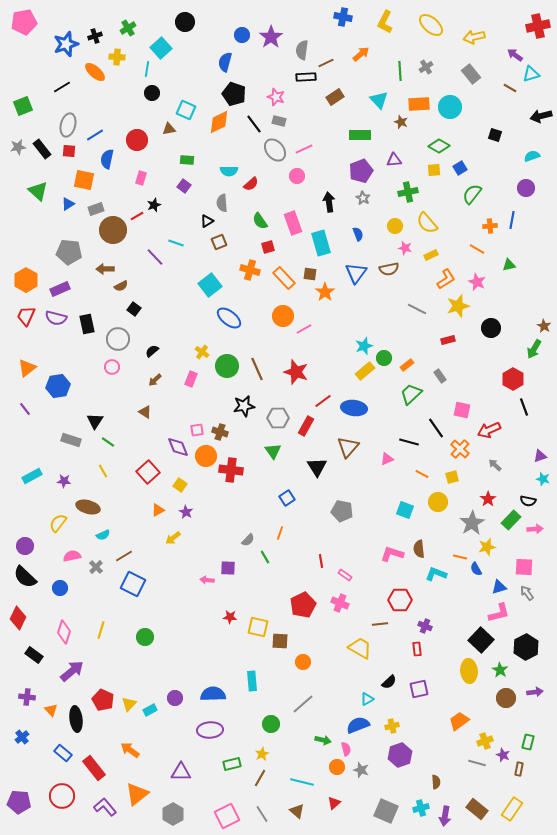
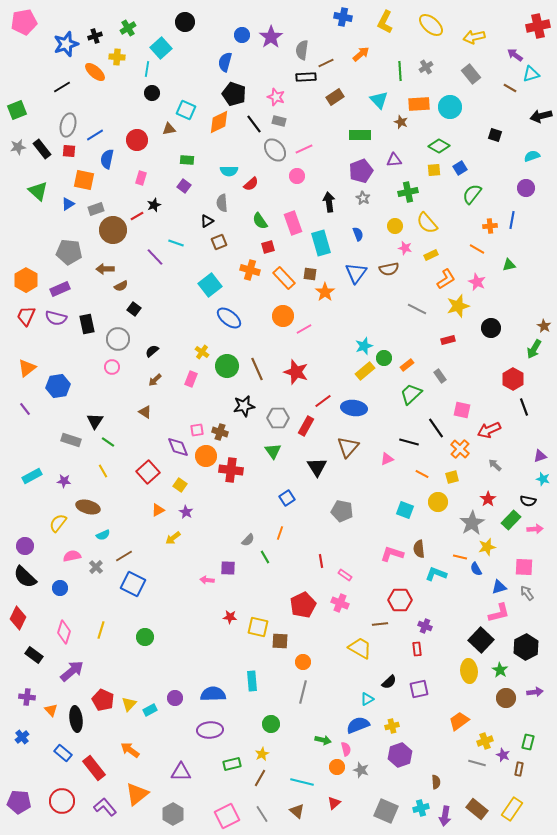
green square at (23, 106): moved 6 px left, 4 px down
gray line at (303, 704): moved 12 px up; rotated 35 degrees counterclockwise
red circle at (62, 796): moved 5 px down
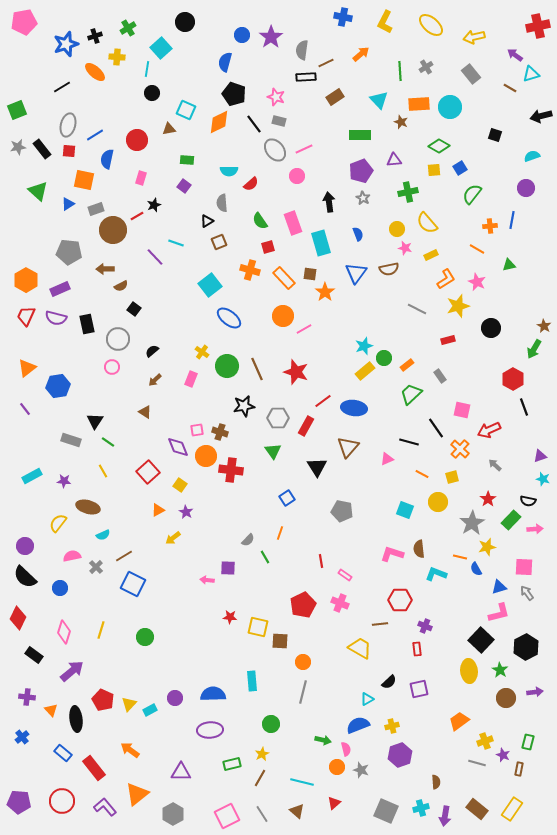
yellow circle at (395, 226): moved 2 px right, 3 px down
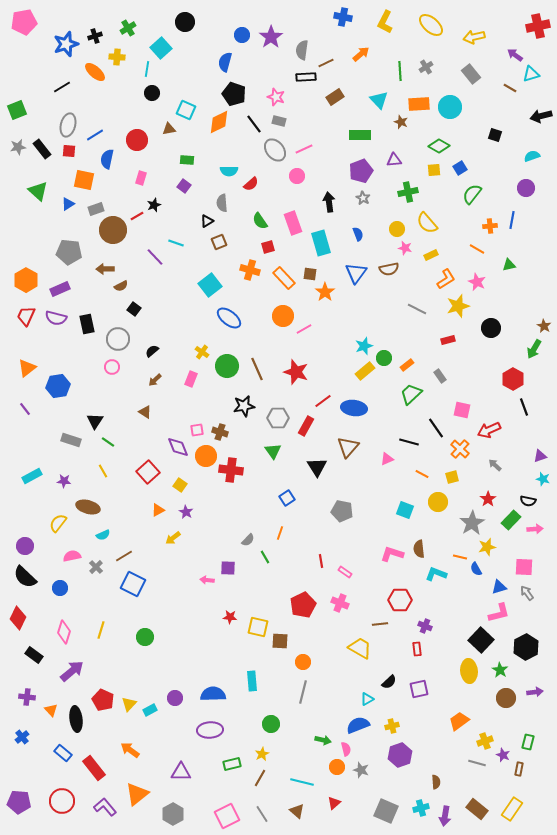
pink rectangle at (345, 575): moved 3 px up
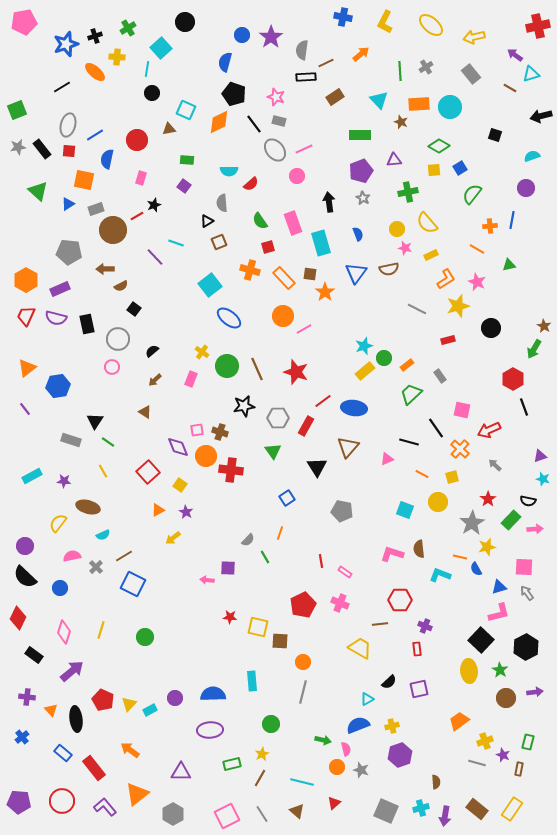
cyan L-shape at (436, 574): moved 4 px right, 1 px down
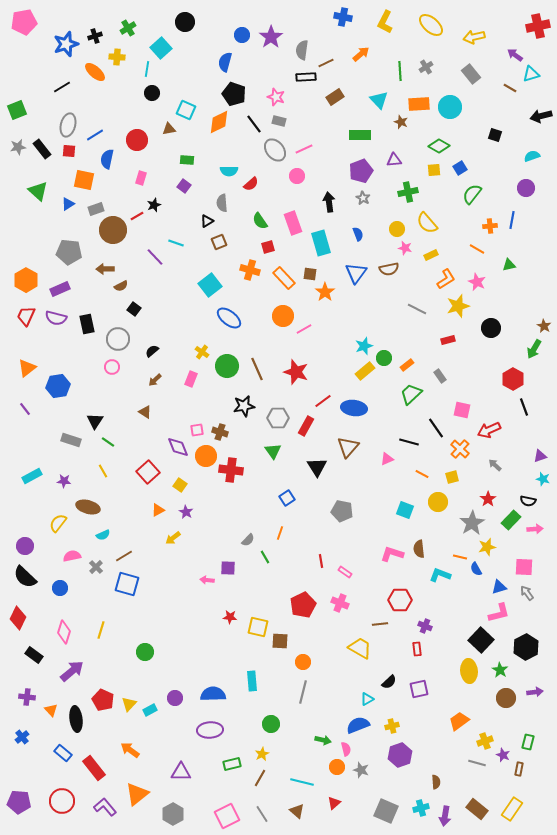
blue square at (133, 584): moved 6 px left; rotated 10 degrees counterclockwise
green circle at (145, 637): moved 15 px down
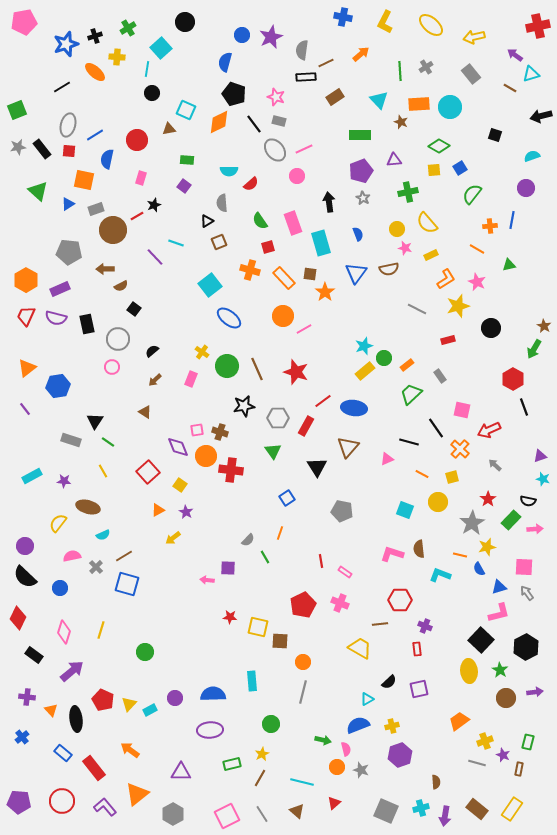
purple star at (271, 37): rotated 10 degrees clockwise
orange line at (460, 557): moved 2 px up
blue semicircle at (476, 569): moved 3 px right
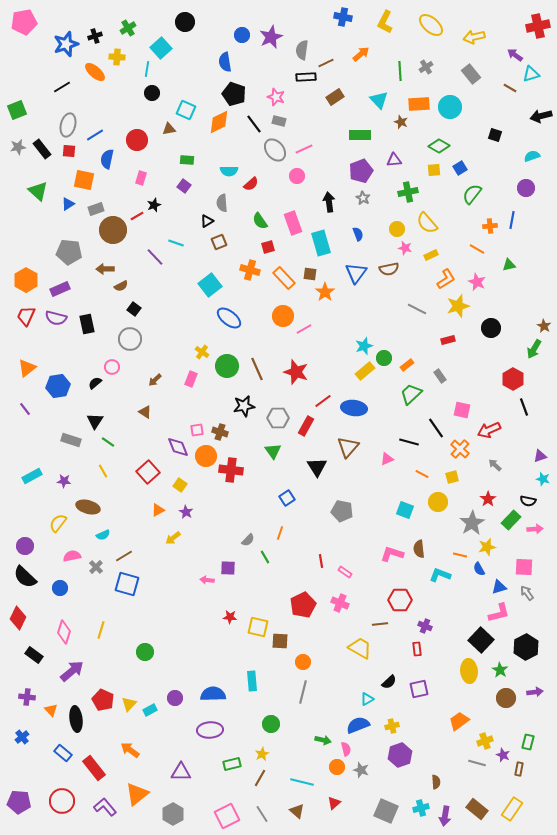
blue semicircle at (225, 62): rotated 24 degrees counterclockwise
gray circle at (118, 339): moved 12 px right
black semicircle at (152, 351): moved 57 px left, 32 px down
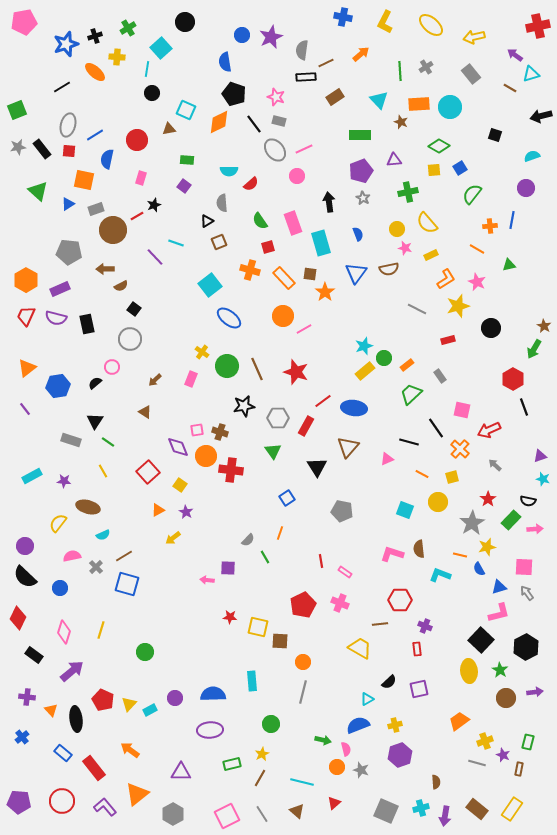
yellow cross at (392, 726): moved 3 px right, 1 px up
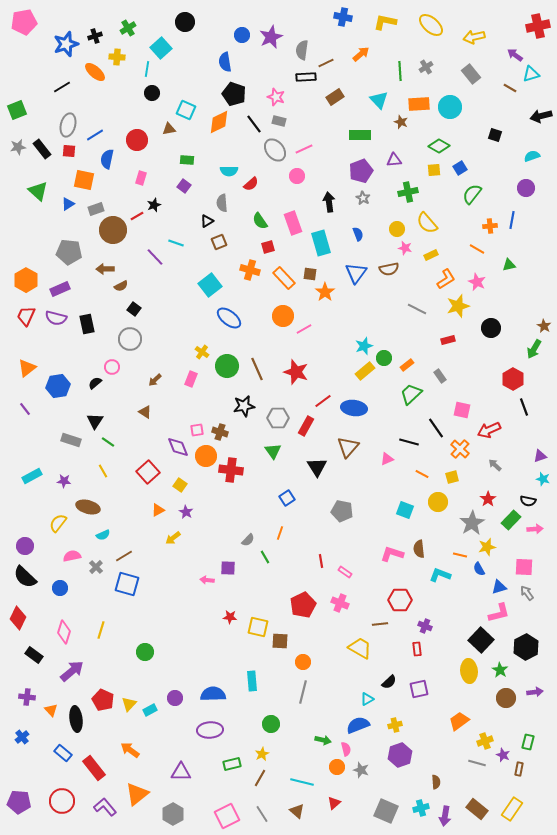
yellow L-shape at (385, 22): rotated 75 degrees clockwise
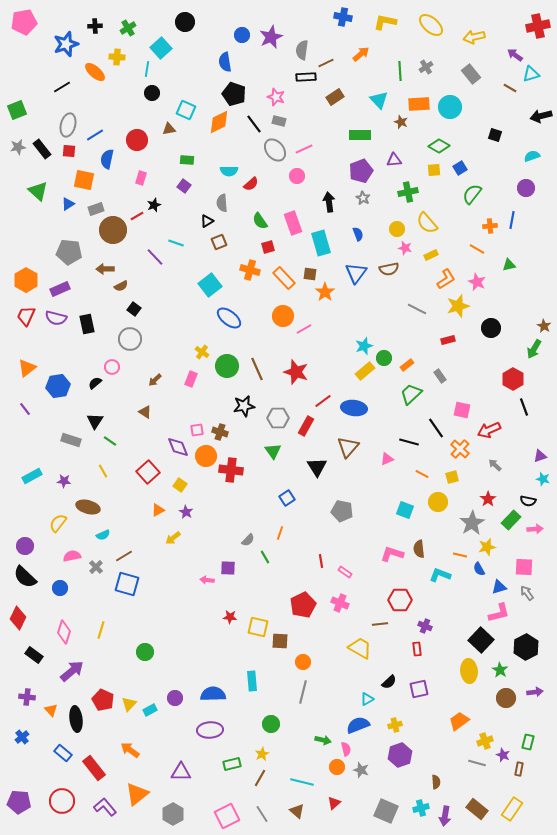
black cross at (95, 36): moved 10 px up; rotated 16 degrees clockwise
green line at (108, 442): moved 2 px right, 1 px up
